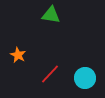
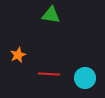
orange star: rotated 21 degrees clockwise
red line: moved 1 px left; rotated 50 degrees clockwise
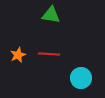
red line: moved 20 px up
cyan circle: moved 4 px left
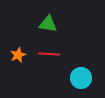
green triangle: moved 3 px left, 9 px down
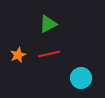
green triangle: rotated 36 degrees counterclockwise
red line: rotated 15 degrees counterclockwise
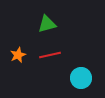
green triangle: moved 1 px left; rotated 12 degrees clockwise
red line: moved 1 px right, 1 px down
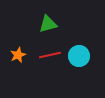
green triangle: moved 1 px right
cyan circle: moved 2 px left, 22 px up
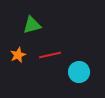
green triangle: moved 16 px left, 1 px down
cyan circle: moved 16 px down
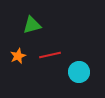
orange star: moved 1 px down
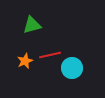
orange star: moved 7 px right, 5 px down
cyan circle: moved 7 px left, 4 px up
